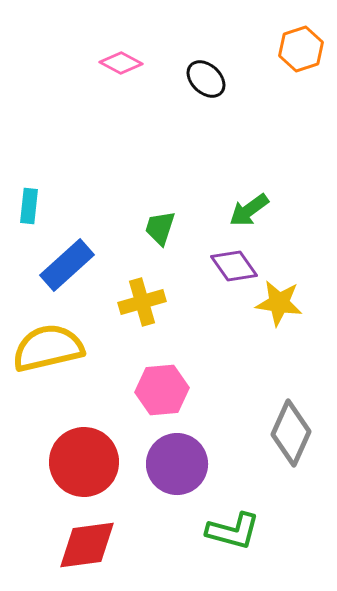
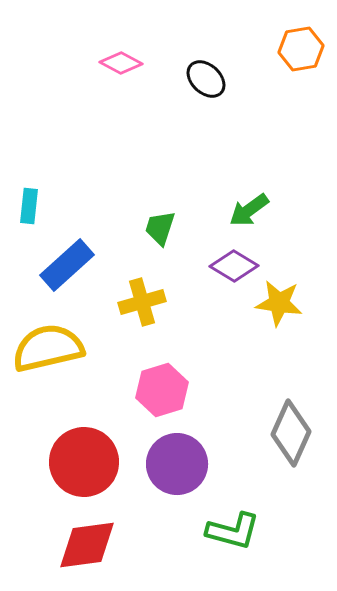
orange hexagon: rotated 9 degrees clockwise
purple diamond: rotated 24 degrees counterclockwise
pink hexagon: rotated 12 degrees counterclockwise
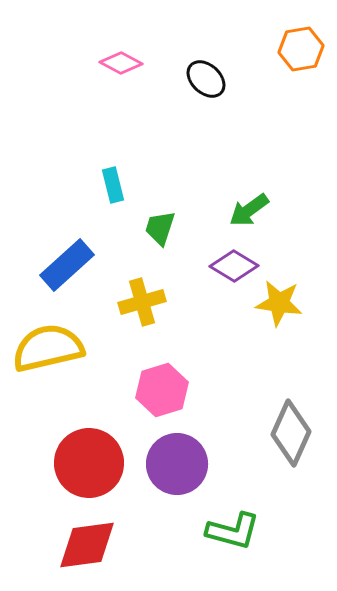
cyan rectangle: moved 84 px right, 21 px up; rotated 20 degrees counterclockwise
red circle: moved 5 px right, 1 px down
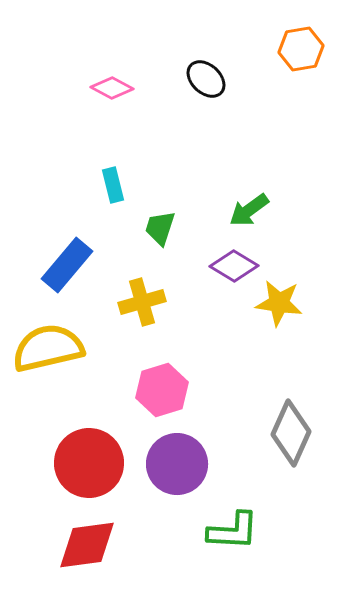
pink diamond: moved 9 px left, 25 px down
blue rectangle: rotated 8 degrees counterclockwise
green L-shape: rotated 12 degrees counterclockwise
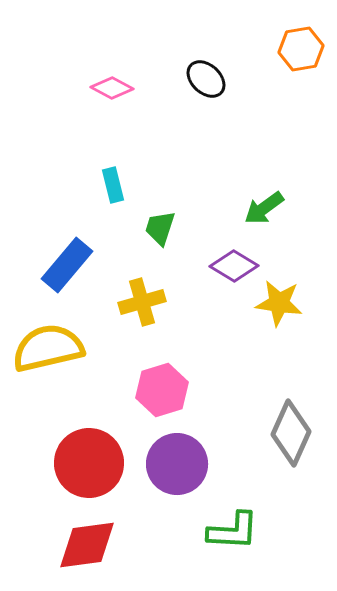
green arrow: moved 15 px right, 2 px up
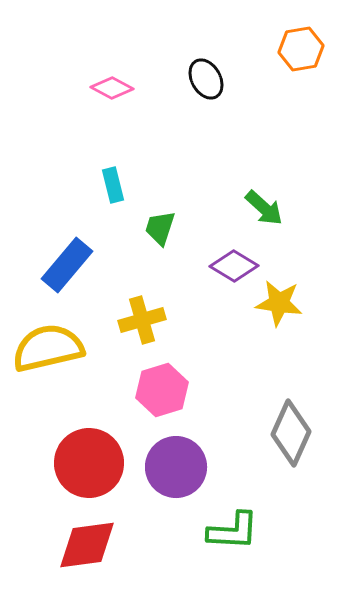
black ellipse: rotated 18 degrees clockwise
green arrow: rotated 102 degrees counterclockwise
yellow cross: moved 18 px down
purple circle: moved 1 px left, 3 px down
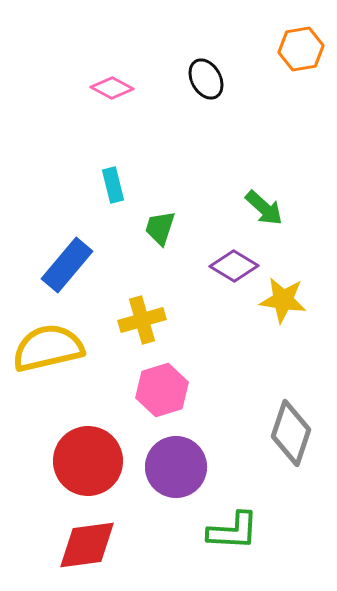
yellow star: moved 4 px right, 3 px up
gray diamond: rotated 6 degrees counterclockwise
red circle: moved 1 px left, 2 px up
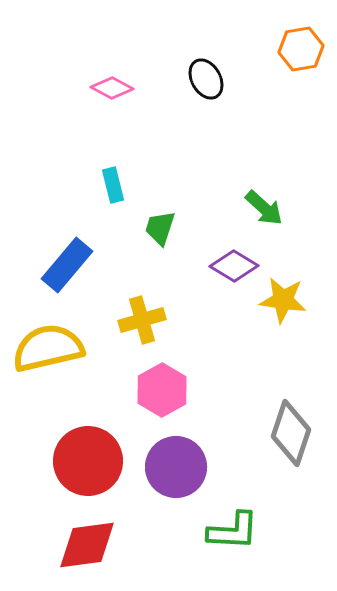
pink hexagon: rotated 12 degrees counterclockwise
